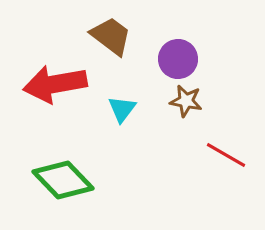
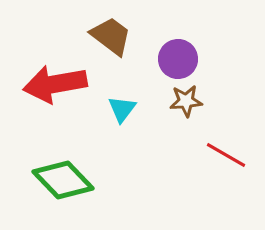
brown star: rotated 16 degrees counterclockwise
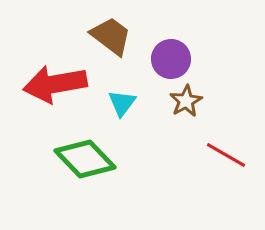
purple circle: moved 7 px left
brown star: rotated 24 degrees counterclockwise
cyan triangle: moved 6 px up
green diamond: moved 22 px right, 21 px up
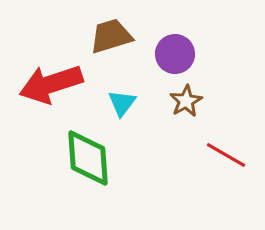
brown trapezoid: rotated 54 degrees counterclockwise
purple circle: moved 4 px right, 5 px up
red arrow: moved 4 px left; rotated 8 degrees counterclockwise
green diamond: moved 3 px right, 1 px up; rotated 40 degrees clockwise
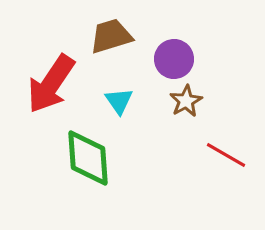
purple circle: moved 1 px left, 5 px down
red arrow: rotated 38 degrees counterclockwise
cyan triangle: moved 3 px left, 2 px up; rotated 12 degrees counterclockwise
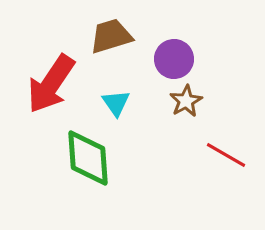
cyan triangle: moved 3 px left, 2 px down
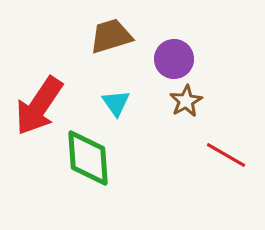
red arrow: moved 12 px left, 22 px down
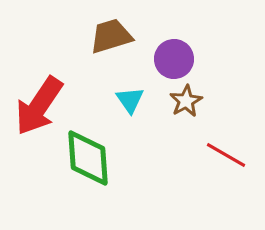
cyan triangle: moved 14 px right, 3 px up
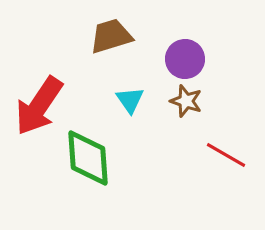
purple circle: moved 11 px right
brown star: rotated 24 degrees counterclockwise
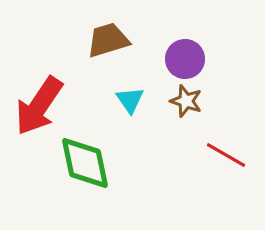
brown trapezoid: moved 3 px left, 4 px down
green diamond: moved 3 px left, 5 px down; rotated 8 degrees counterclockwise
